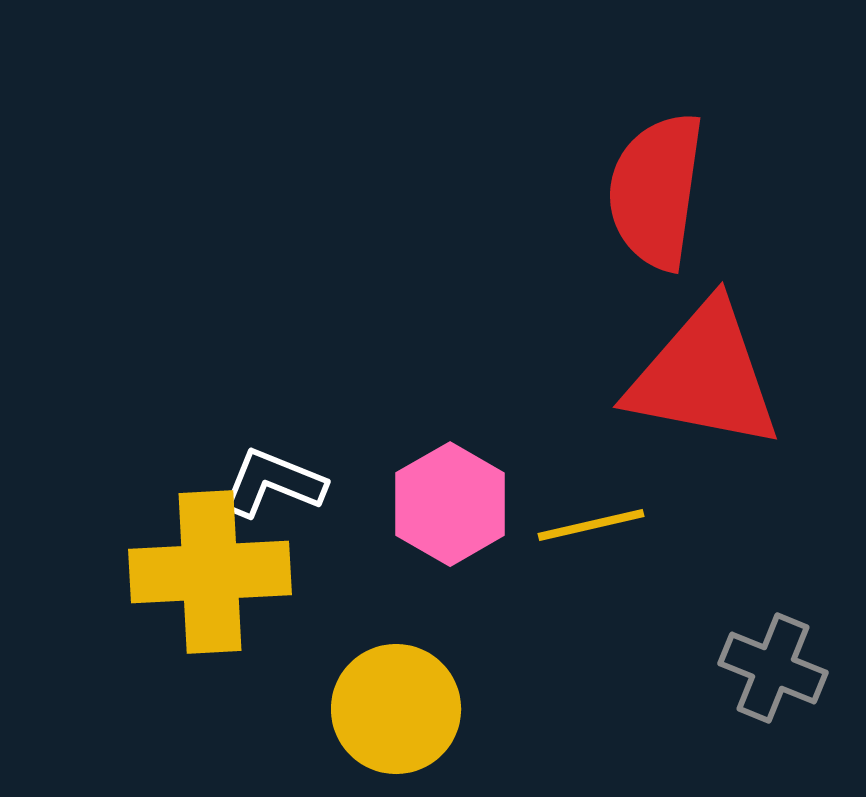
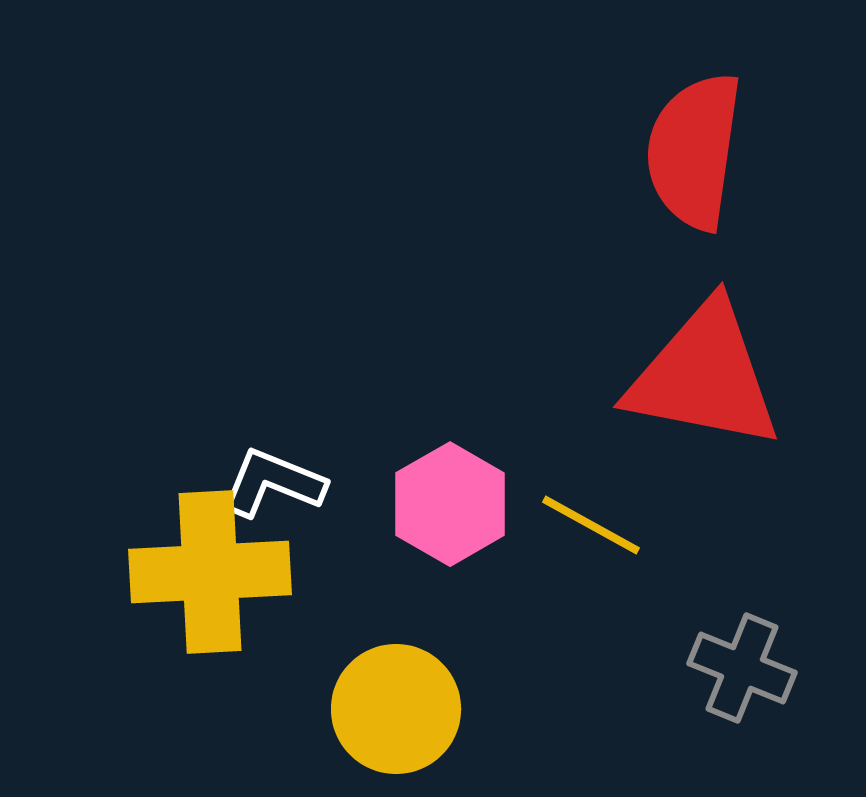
red semicircle: moved 38 px right, 40 px up
yellow line: rotated 42 degrees clockwise
gray cross: moved 31 px left
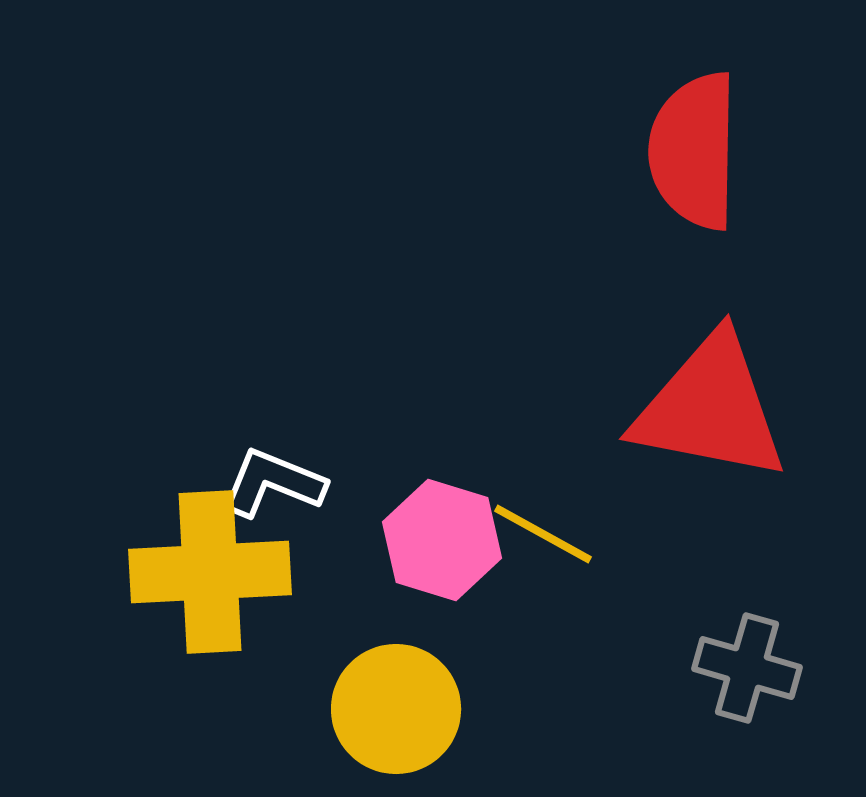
red semicircle: rotated 7 degrees counterclockwise
red triangle: moved 6 px right, 32 px down
pink hexagon: moved 8 px left, 36 px down; rotated 13 degrees counterclockwise
yellow line: moved 48 px left, 9 px down
gray cross: moved 5 px right; rotated 6 degrees counterclockwise
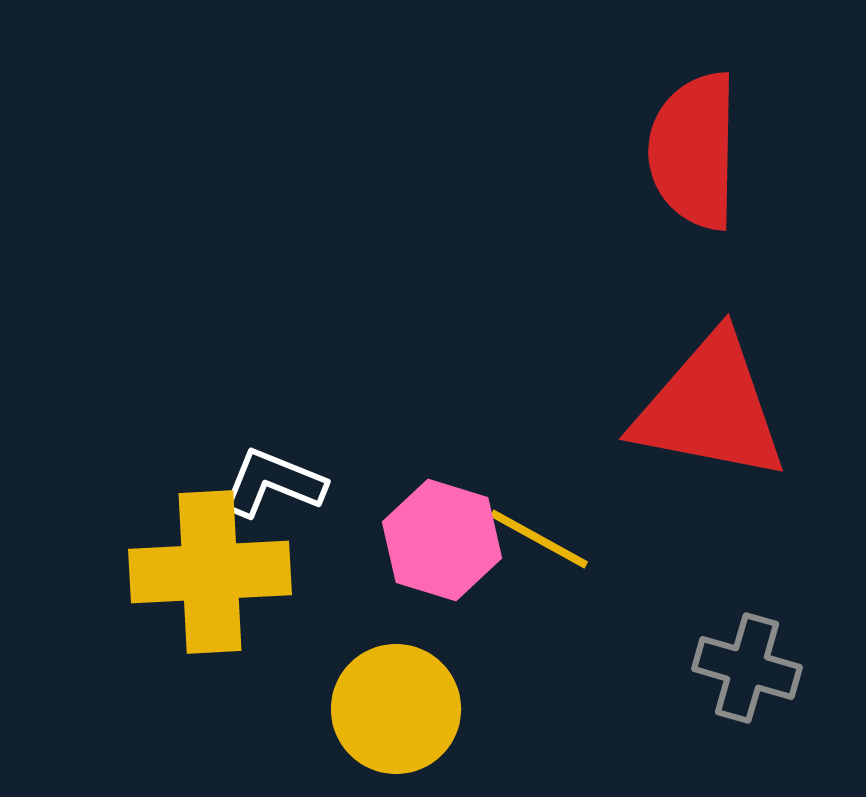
yellow line: moved 4 px left, 5 px down
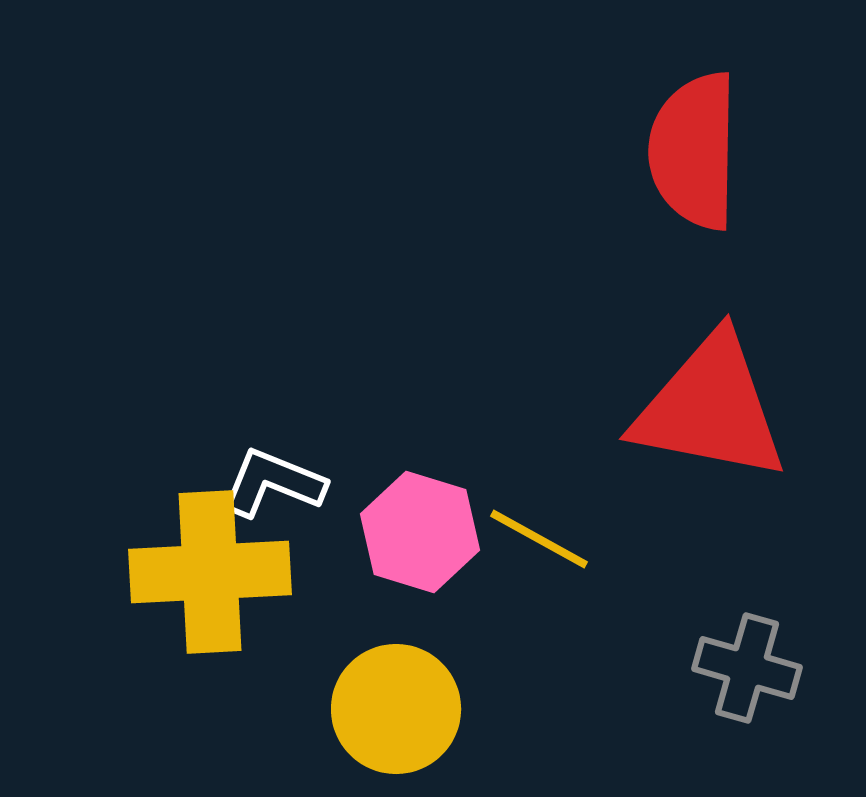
pink hexagon: moved 22 px left, 8 px up
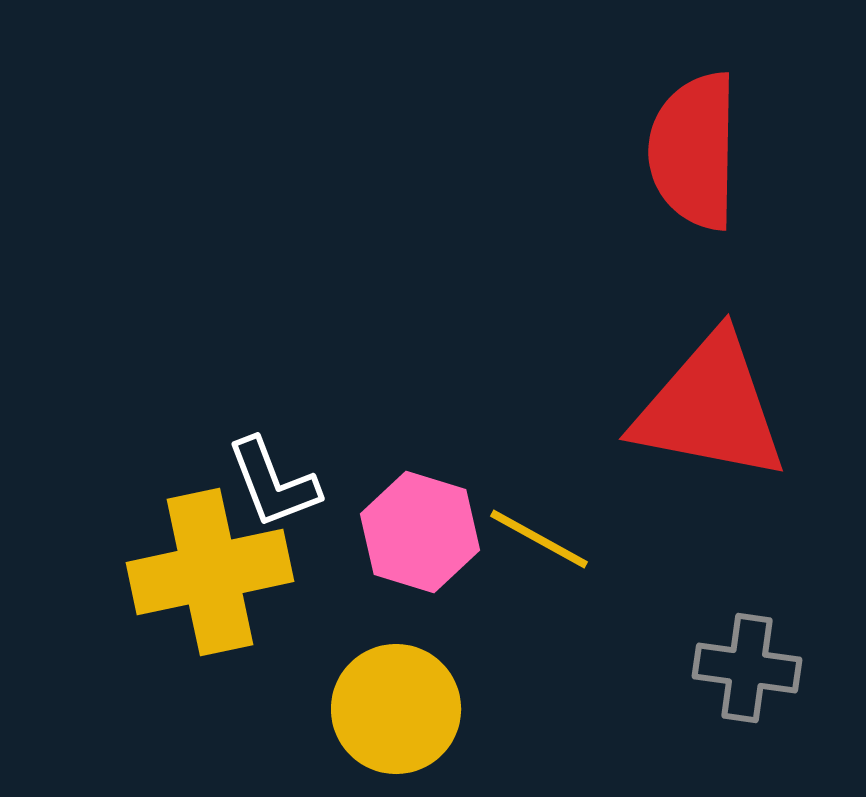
white L-shape: rotated 133 degrees counterclockwise
yellow cross: rotated 9 degrees counterclockwise
gray cross: rotated 8 degrees counterclockwise
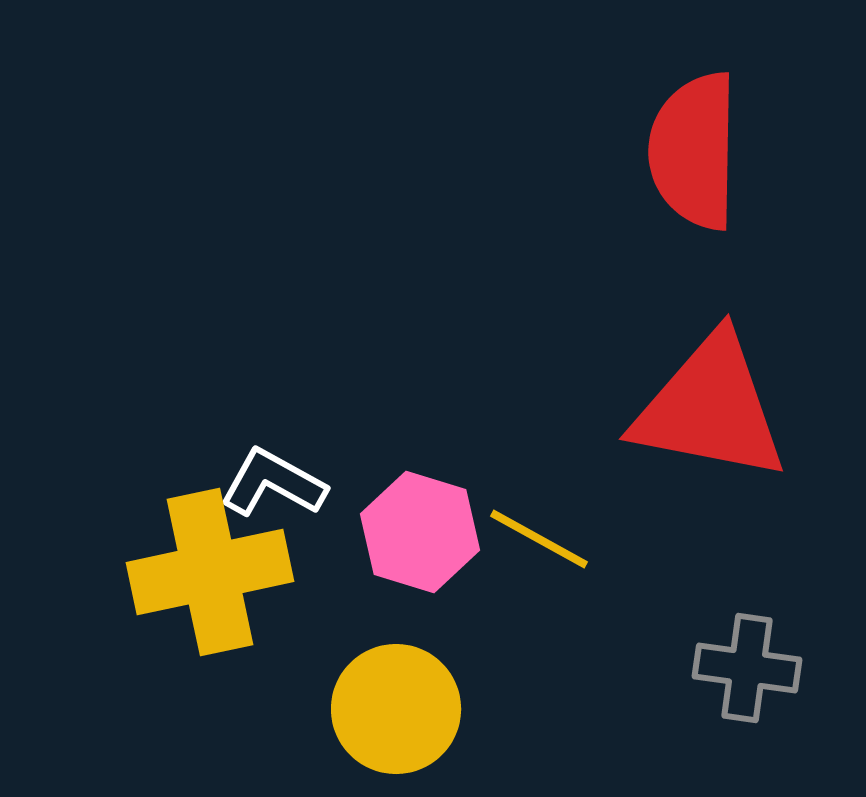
white L-shape: rotated 140 degrees clockwise
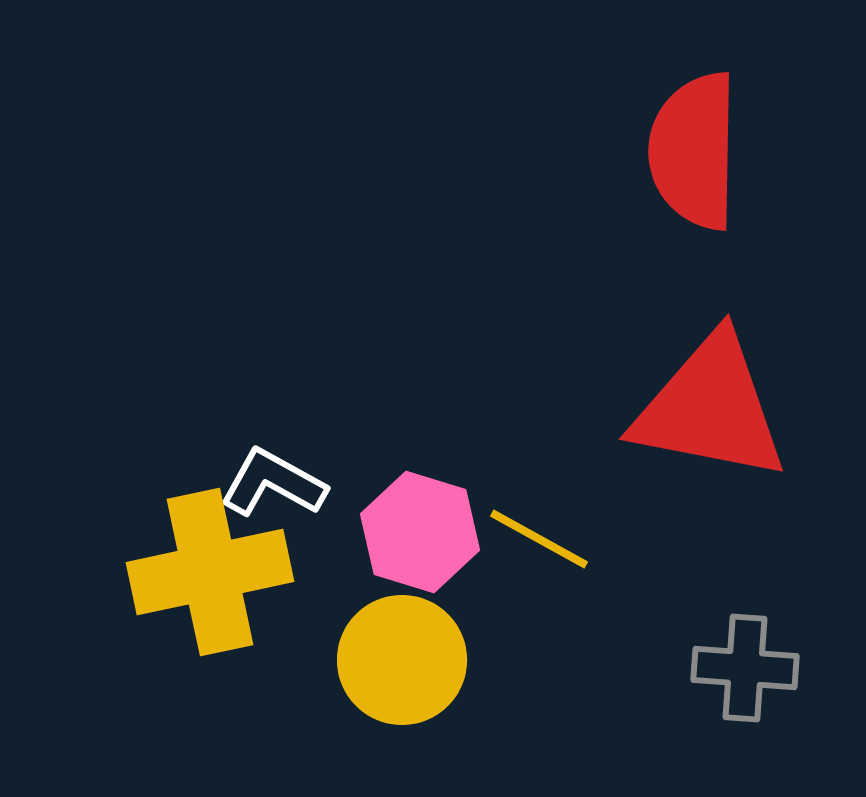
gray cross: moved 2 px left; rotated 4 degrees counterclockwise
yellow circle: moved 6 px right, 49 px up
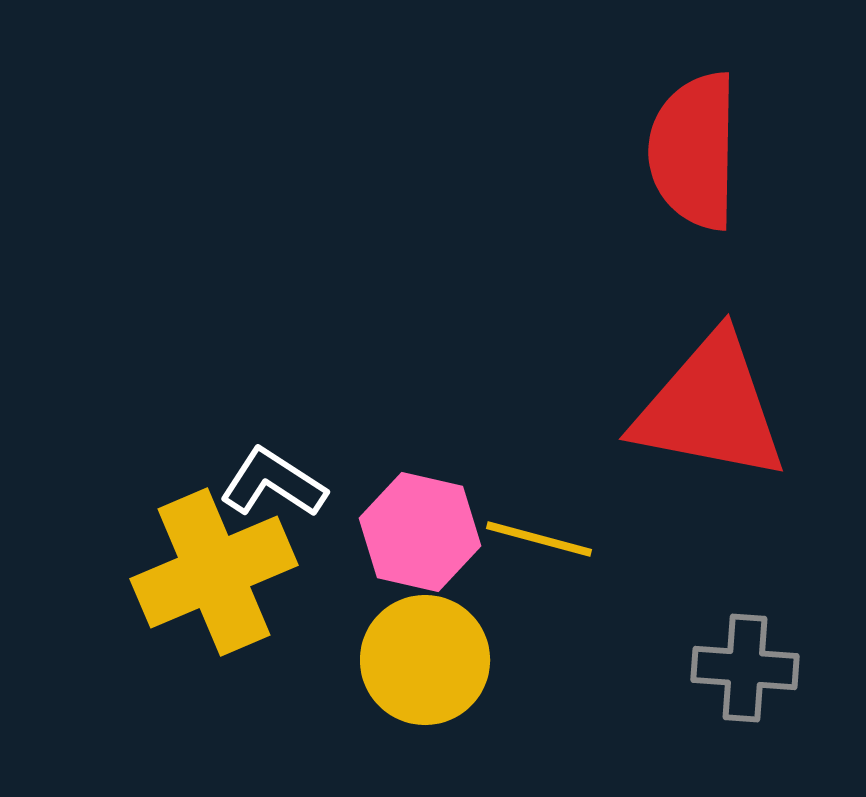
white L-shape: rotated 4 degrees clockwise
pink hexagon: rotated 4 degrees counterclockwise
yellow line: rotated 14 degrees counterclockwise
yellow cross: moved 4 px right; rotated 11 degrees counterclockwise
yellow circle: moved 23 px right
